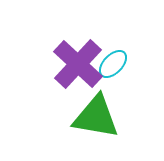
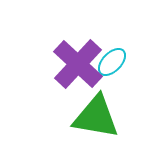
cyan ellipse: moved 1 px left, 2 px up
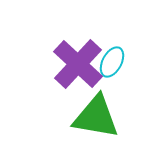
cyan ellipse: rotated 16 degrees counterclockwise
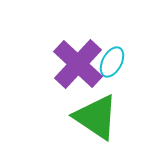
green triangle: rotated 24 degrees clockwise
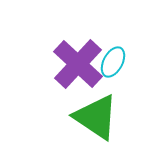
cyan ellipse: moved 1 px right
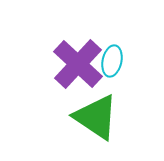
cyan ellipse: moved 1 px left, 1 px up; rotated 16 degrees counterclockwise
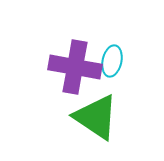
purple cross: moved 3 px left, 3 px down; rotated 33 degrees counterclockwise
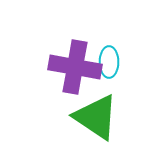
cyan ellipse: moved 3 px left, 1 px down; rotated 12 degrees counterclockwise
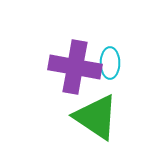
cyan ellipse: moved 1 px right, 1 px down
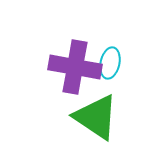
cyan ellipse: rotated 12 degrees clockwise
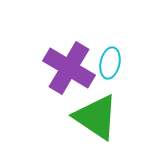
purple cross: moved 6 px left, 1 px down; rotated 21 degrees clockwise
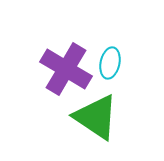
purple cross: moved 3 px left, 1 px down
